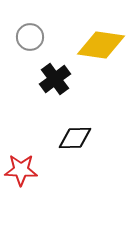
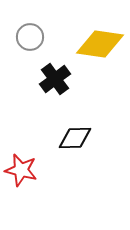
yellow diamond: moved 1 px left, 1 px up
red star: rotated 12 degrees clockwise
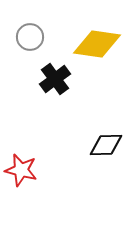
yellow diamond: moved 3 px left
black diamond: moved 31 px right, 7 px down
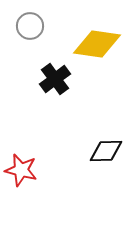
gray circle: moved 11 px up
black diamond: moved 6 px down
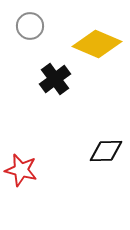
yellow diamond: rotated 15 degrees clockwise
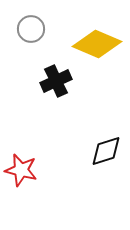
gray circle: moved 1 px right, 3 px down
black cross: moved 1 px right, 2 px down; rotated 12 degrees clockwise
black diamond: rotated 16 degrees counterclockwise
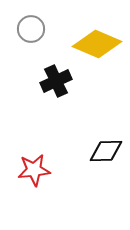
black diamond: rotated 16 degrees clockwise
red star: moved 13 px right; rotated 20 degrees counterclockwise
